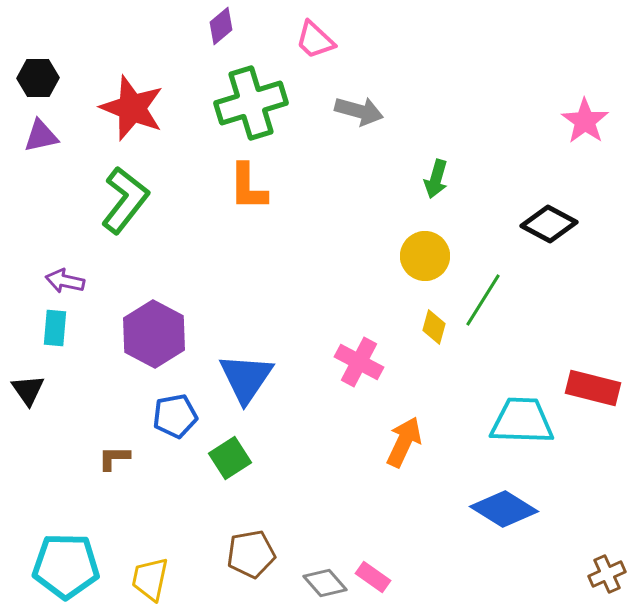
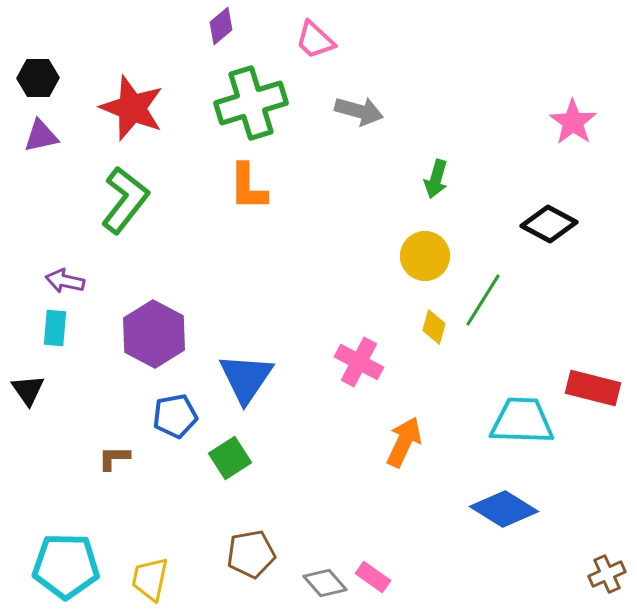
pink star: moved 12 px left, 1 px down
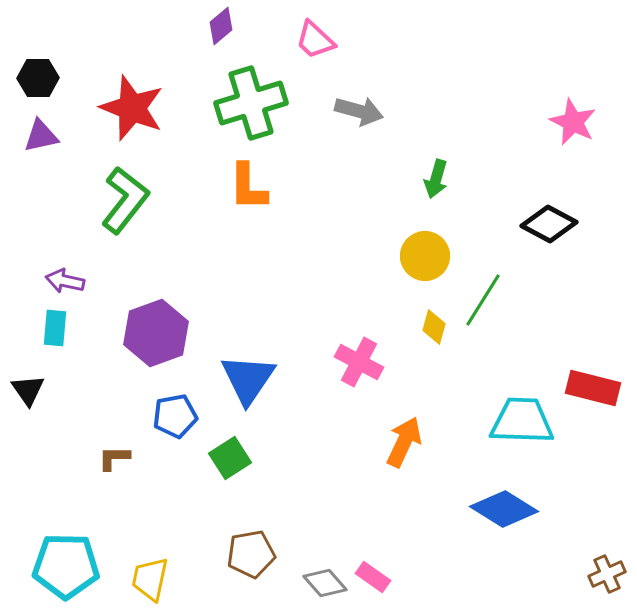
pink star: rotated 9 degrees counterclockwise
purple hexagon: moved 2 px right, 1 px up; rotated 12 degrees clockwise
blue triangle: moved 2 px right, 1 px down
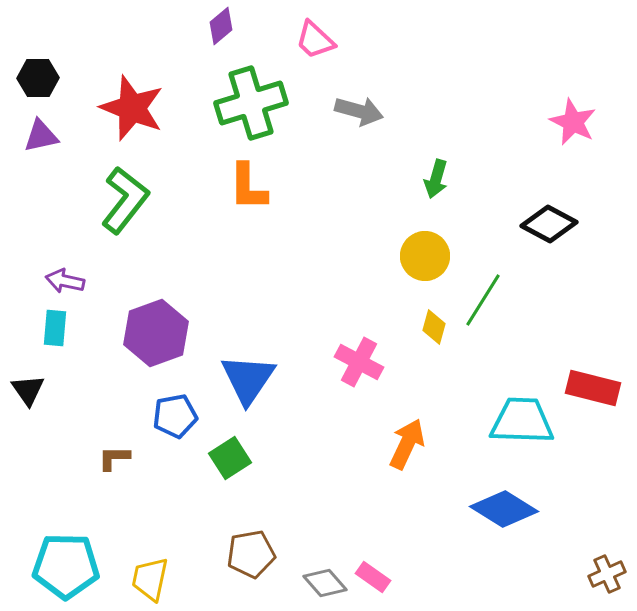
orange arrow: moved 3 px right, 2 px down
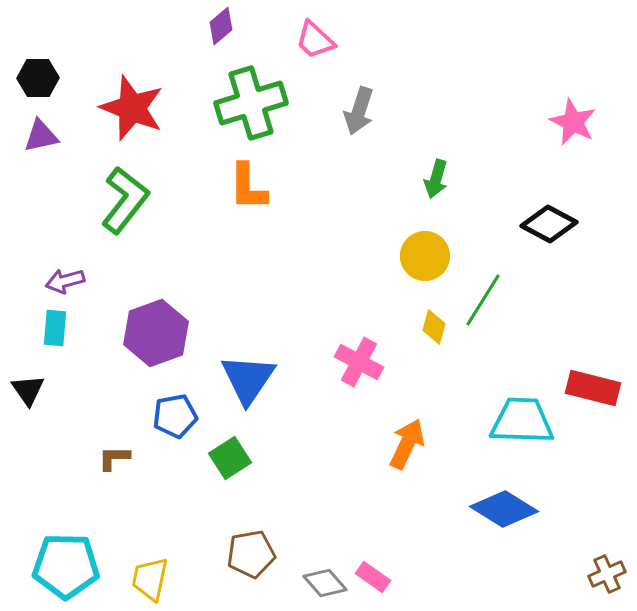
gray arrow: rotated 93 degrees clockwise
purple arrow: rotated 27 degrees counterclockwise
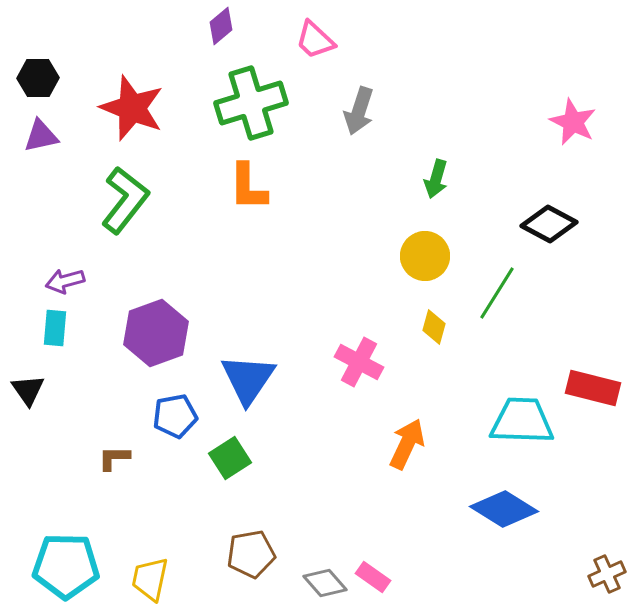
green line: moved 14 px right, 7 px up
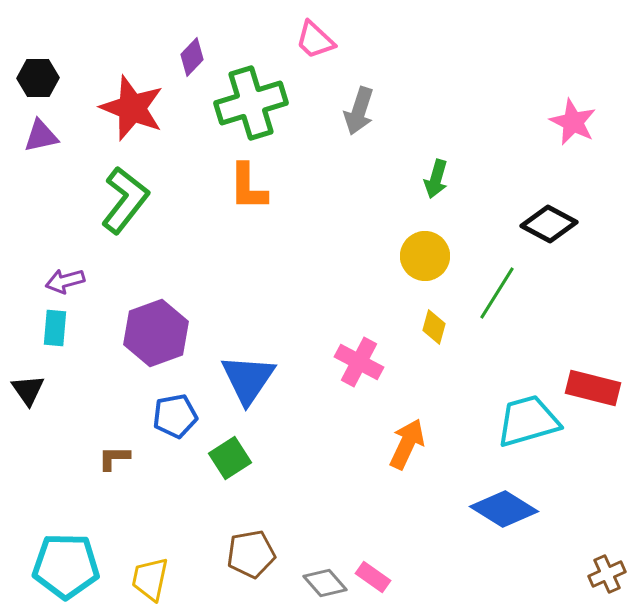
purple diamond: moved 29 px left, 31 px down; rotated 6 degrees counterclockwise
cyan trapezoid: moved 6 px right; rotated 18 degrees counterclockwise
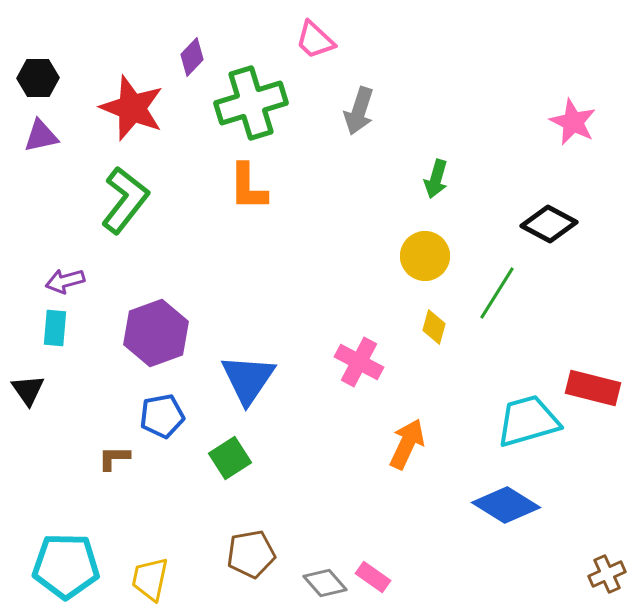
blue pentagon: moved 13 px left
blue diamond: moved 2 px right, 4 px up
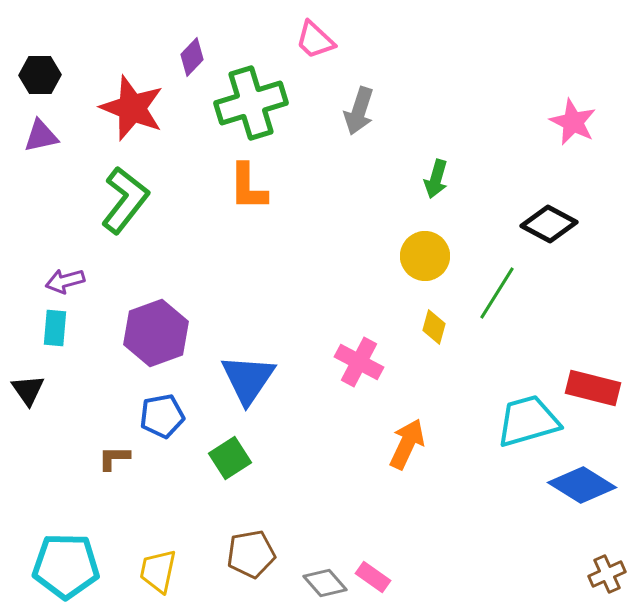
black hexagon: moved 2 px right, 3 px up
blue diamond: moved 76 px right, 20 px up
yellow trapezoid: moved 8 px right, 8 px up
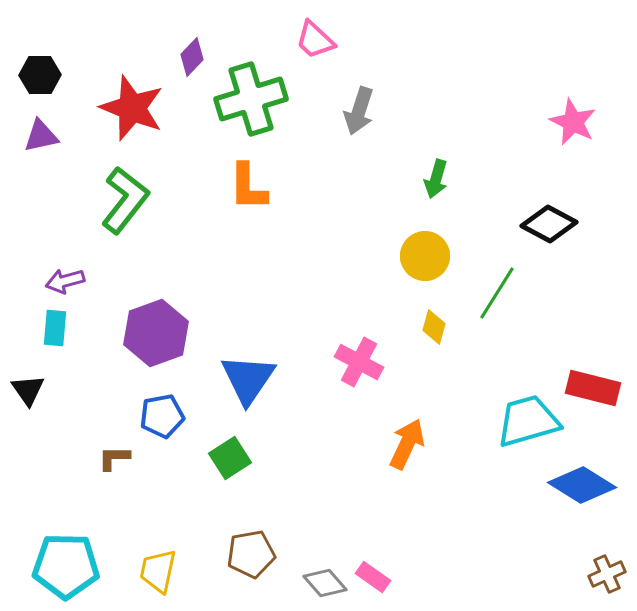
green cross: moved 4 px up
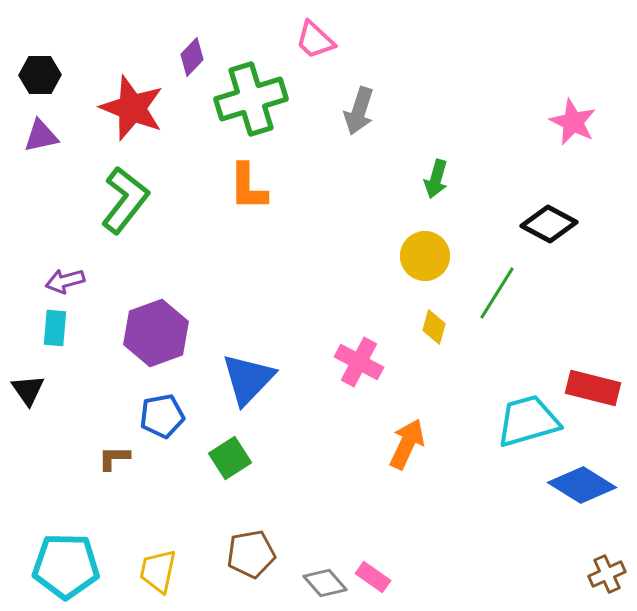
blue triangle: rotated 10 degrees clockwise
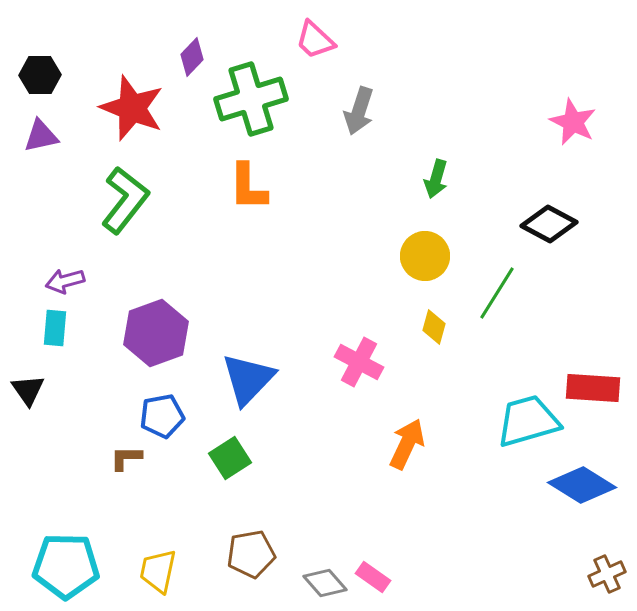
red rectangle: rotated 10 degrees counterclockwise
brown L-shape: moved 12 px right
